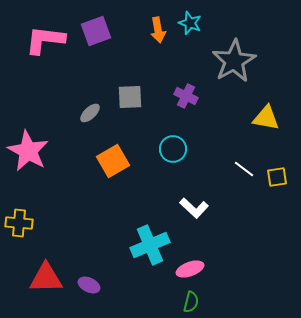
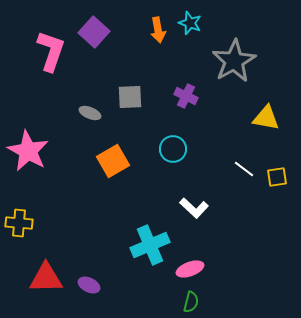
purple square: moved 2 px left, 1 px down; rotated 28 degrees counterclockwise
pink L-shape: moved 6 px right, 11 px down; rotated 102 degrees clockwise
gray ellipse: rotated 65 degrees clockwise
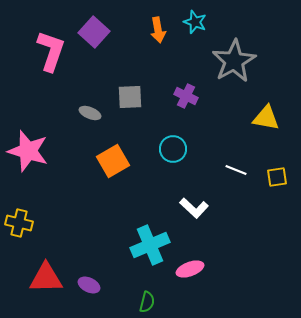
cyan star: moved 5 px right, 1 px up
pink star: rotated 12 degrees counterclockwise
white line: moved 8 px left, 1 px down; rotated 15 degrees counterclockwise
yellow cross: rotated 8 degrees clockwise
green semicircle: moved 44 px left
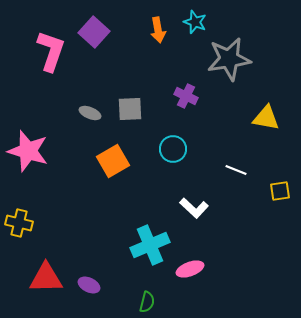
gray star: moved 5 px left, 2 px up; rotated 21 degrees clockwise
gray square: moved 12 px down
yellow square: moved 3 px right, 14 px down
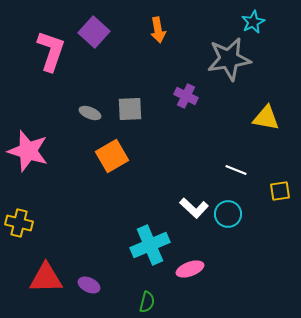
cyan star: moved 58 px right; rotated 25 degrees clockwise
cyan circle: moved 55 px right, 65 px down
orange square: moved 1 px left, 5 px up
